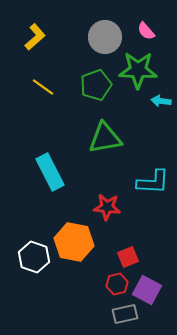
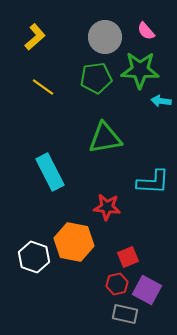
green star: moved 2 px right
green pentagon: moved 7 px up; rotated 12 degrees clockwise
gray rectangle: rotated 25 degrees clockwise
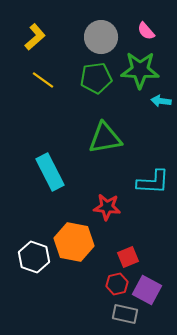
gray circle: moved 4 px left
yellow line: moved 7 px up
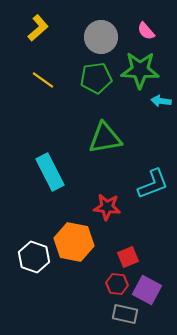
yellow L-shape: moved 3 px right, 9 px up
cyan L-shape: moved 2 px down; rotated 24 degrees counterclockwise
red hexagon: rotated 20 degrees clockwise
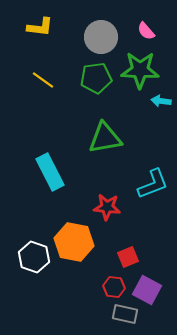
yellow L-shape: moved 2 px right, 1 px up; rotated 48 degrees clockwise
red hexagon: moved 3 px left, 3 px down
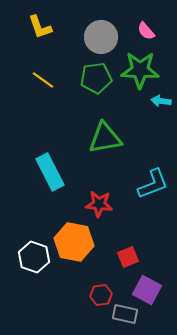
yellow L-shape: rotated 64 degrees clockwise
red star: moved 8 px left, 3 px up
red hexagon: moved 13 px left, 8 px down; rotated 15 degrees counterclockwise
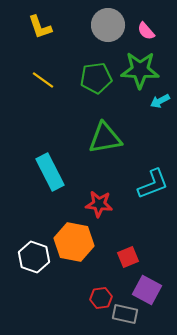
gray circle: moved 7 px right, 12 px up
cyan arrow: moved 1 px left; rotated 36 degrees counterclockwise
red hexagon: moved 3 px down
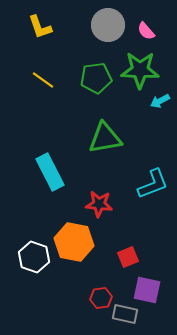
purple square: rotated 16 degrees counterclockwise
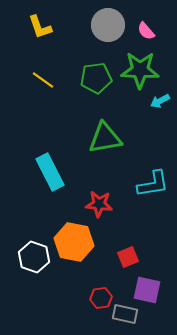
cyan L-shape: rotated 12 degrees clockwise
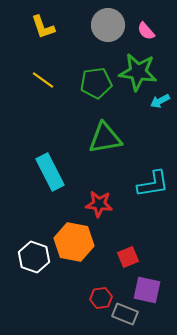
yellow L-shape: moved 3 px right
green star: moved 2 px left, 2 px down; rotated 6 degrees clockwise
green pentagon: moved 5 px down
gray rectangle: rotated 10 degrees clockwise
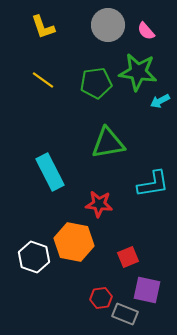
green triangle: moved 3 px right, 5 px down
